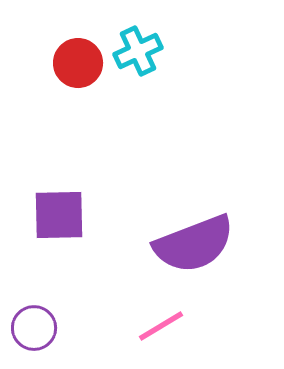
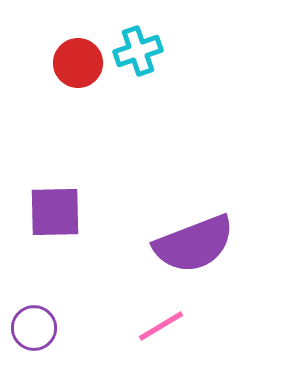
cyan cross: rotated 6 degrees clockwise
purple square: moved 4 px left, 3 px up
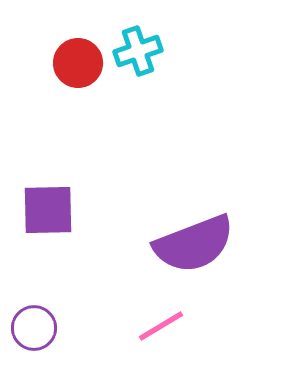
purple square: moved 7 px left, 2 px up
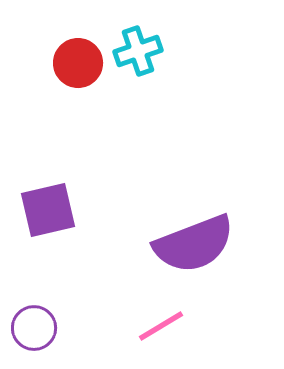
purple square: rotated 12 degrees counterclockwise
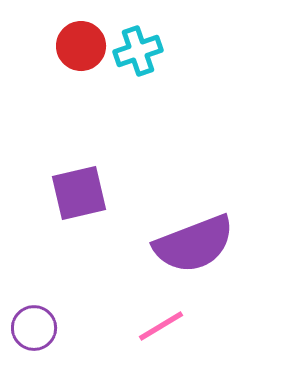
red circle: moved 3 px right, 17 px up
purple square: moved 31 px right, 17 px up
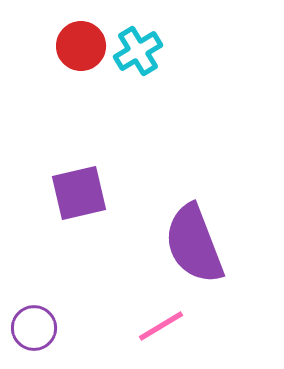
cyan cross: rotated 12 degrees counterclockwise
purple semicircle: rotated 90 degrees clockwise
